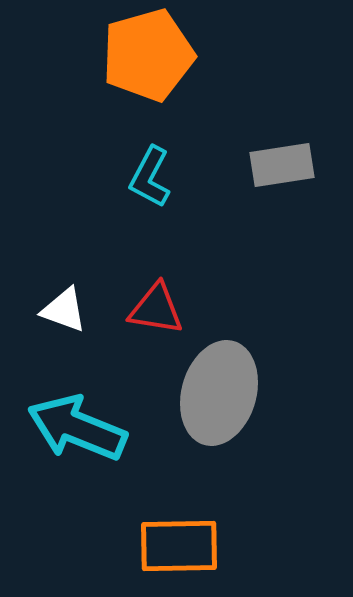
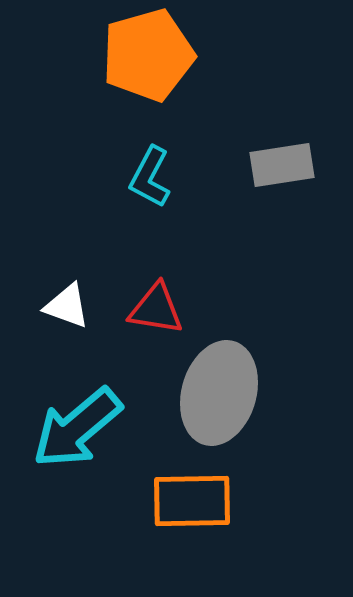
white triangle: moved 3 px right, 4 px up
cyan arrow: rotated 62 degrees counterclockwise
orange rectangle: moved 13 px right, 45 px up
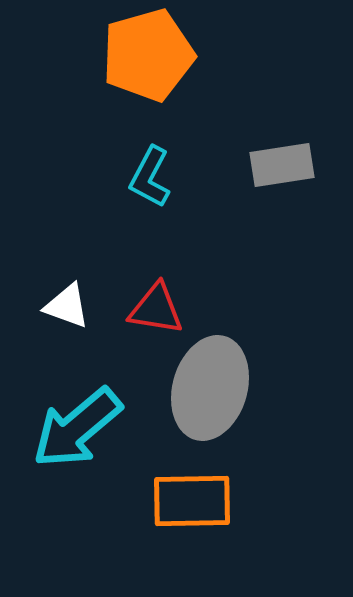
gray ellipse: moved 9 px left, 5 px up
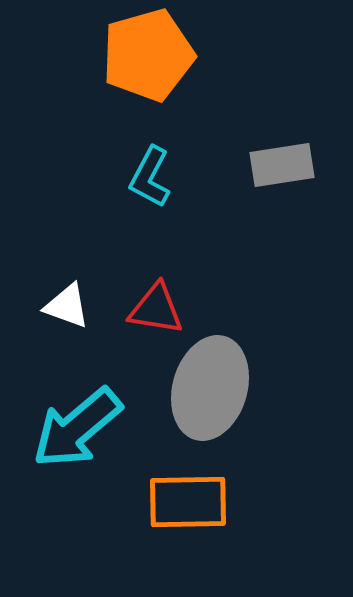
orange rectangle: moved 4 px left, 1 px down
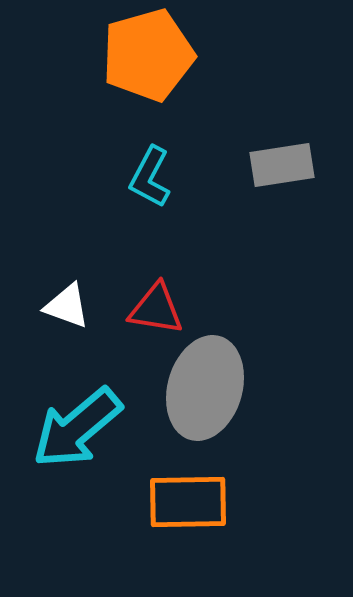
gray ellipse: moved 5 px left
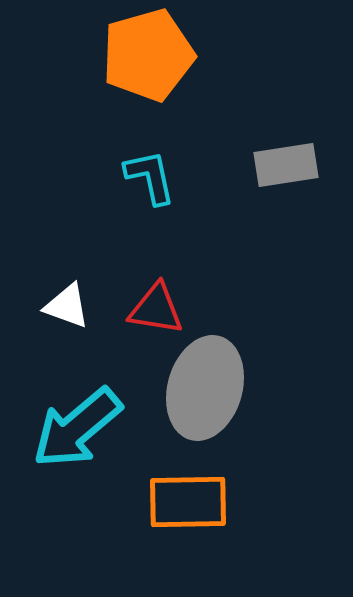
gray rectangle: moved 4 px right
cyan L-shape: rotated 140 degrees clockwise
